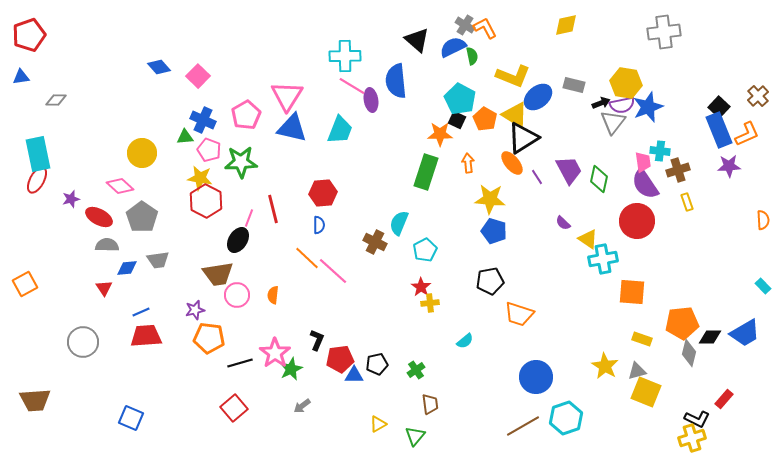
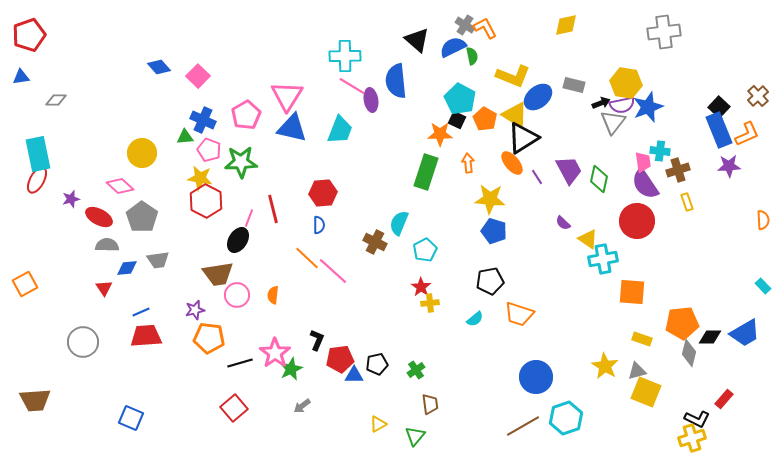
cyan semicircle at (465, 341): moved 10 px right, 22 px up
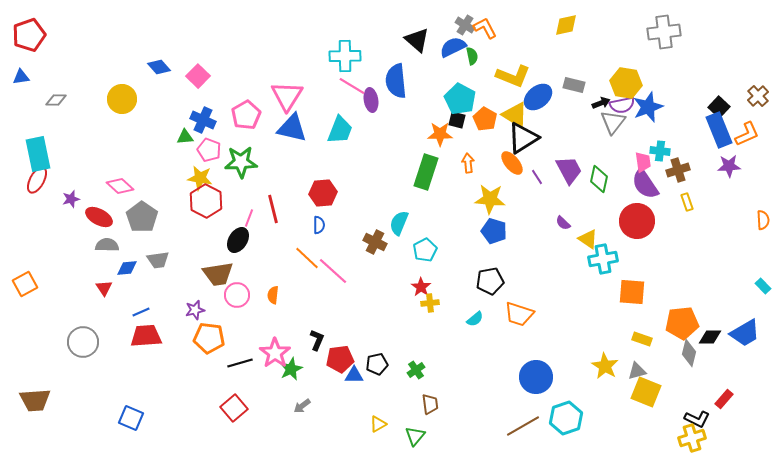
black square at (457, 120): rotated 12 degrees counterclockwise
yellow circle at (142, 153): moved 20 px left, 54 px up
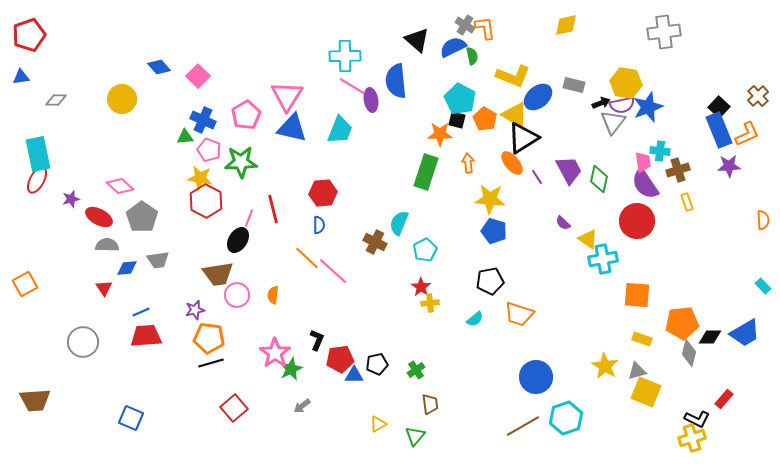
orange L-shape at (485, 28): rotated 20 degrees clockwise
orange square at (632, 292): moved 5 px right, 3 px down
black line at (240, 363): moved 29 px left
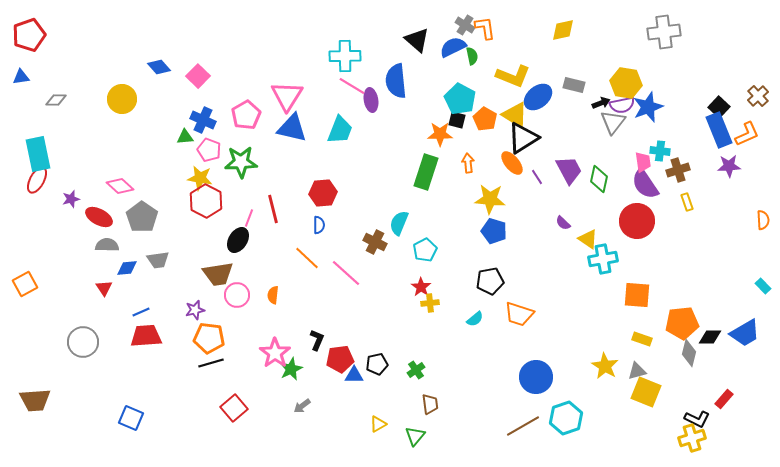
yellow diamond at (566, 25): moved 3 px left, 5 px down
pink line at (333, 271): moved 13 px right, 2 px down
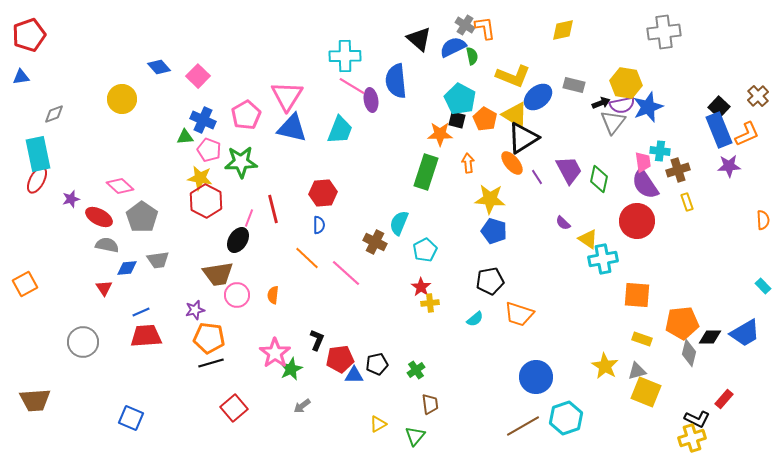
black triangle at (417, 40): moved 2 px right, 1 px up
gray diamond at (56, 100): moved 2 px left, 14 px down; rotated 20 degrees counterclockwise
gray semicircle at (107, 245): rotated 10 degrees clockwise
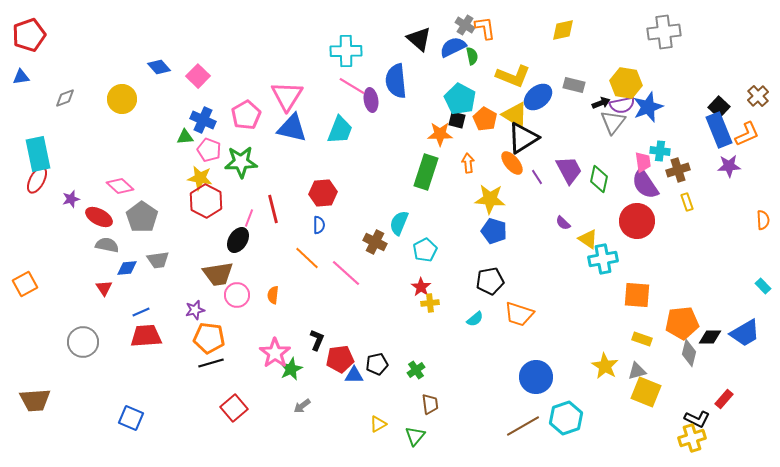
cyan cross at (345, 56): moved 1 px right, 5 px up
gray diamond at (54, 114): moved 11 px right, 16 px up
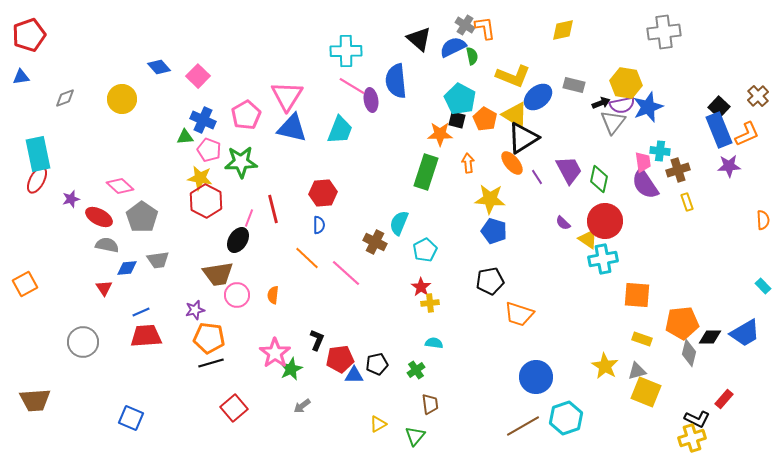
red circle at (637, 221): moved 32 px left
cyan semicircle at (475, 319): moved 41 px left, 24 px down; rotated 132 degrees counterclockwise
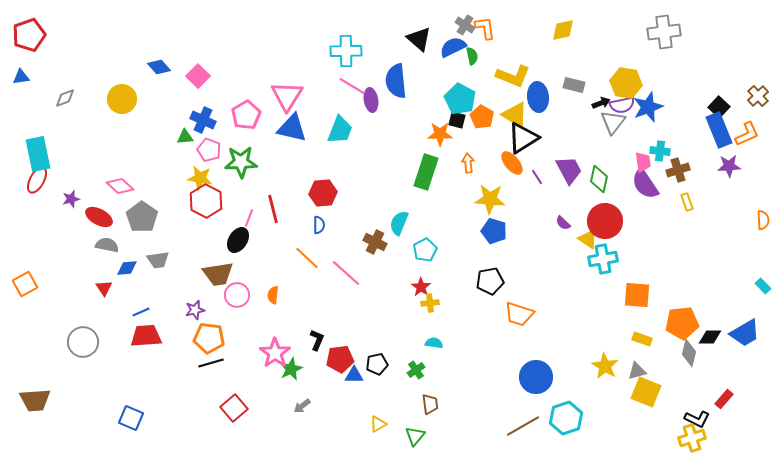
blue ellipse at (538, 97): rotated 56 degrees counterclockwise
orange pentagon at (485, 119): moved 3 px left, 2 px up
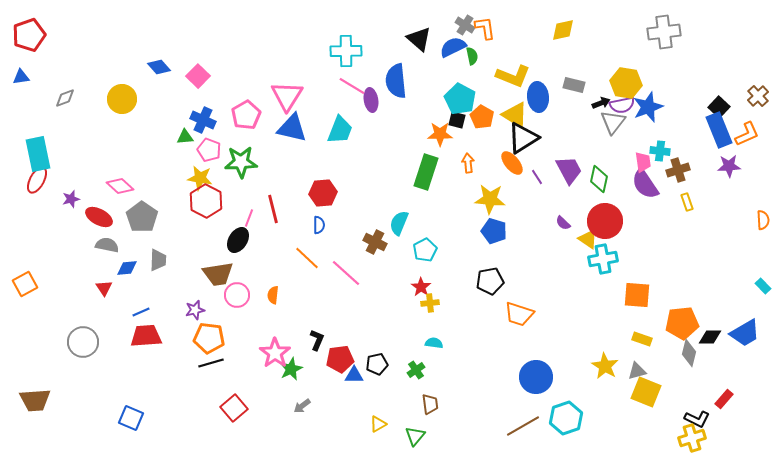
gray trapezoid at (158, 260): rotated 80 degrees counterclockwise
